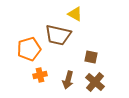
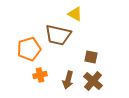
brown cross: moved 2 px left, 1 px up
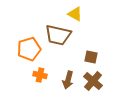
orange cross: rotated 24 degrees clockwise
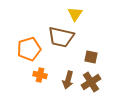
yellow triangle: rotated 35 degrees clockwise
brown trapezoid: moved 3 px right, 2 px down
brown cross: moved 2 px left, 1 px down; rotated 18 degrees clockwise
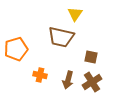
orange pentagon: moved 13 px left
brown cross: moved 1 px right
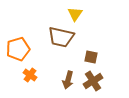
orange pentagon: moved 2 px right
orange cross: moved 10 px left; rotated 24 degrees clockwise
brown cross: moved 1 px right, 1 px up
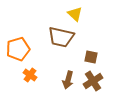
yellow triangle: rotated 21 degrees counterclockwise
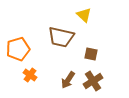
yellow triangle: moved 9 px right, 1 px down
brown square: moved 3 px up
brown arrow: rotated 18 degrees clockwise
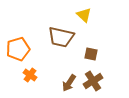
brown arrow: moved 1 px right, 3 px down
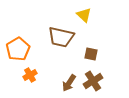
orange pentagon: rotated 15 degrees counterclockwise
orange cross: rotated 24 degrees clockwise
